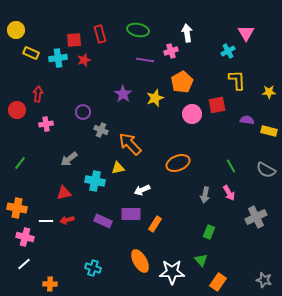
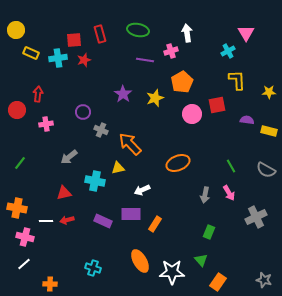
gray arrow at (69, 159): moved 2 px up
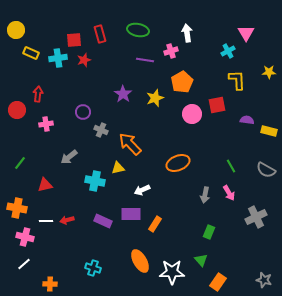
yellow star at (269, 92): moved 20 px up
red triangle at (64, 193): moved 19 px left, 8 px up
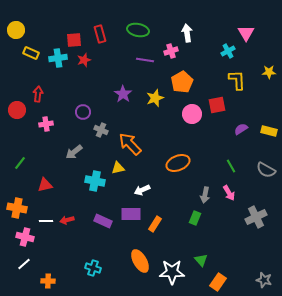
purple semicircle at (247, 120): moved 6 px left, 9 px down; rotated 40 degrees counterclockwise
gray arrow at (69, 157): moved 5 px right, 5 px up
green rectangle at (209, 232): moved 14 px left, 14 px up
orange cross at (50, 284): moved 2 px left, 3 px up
